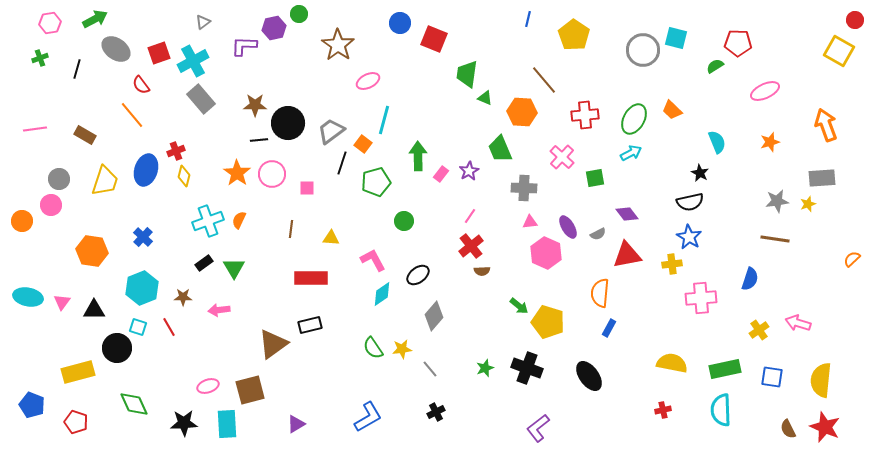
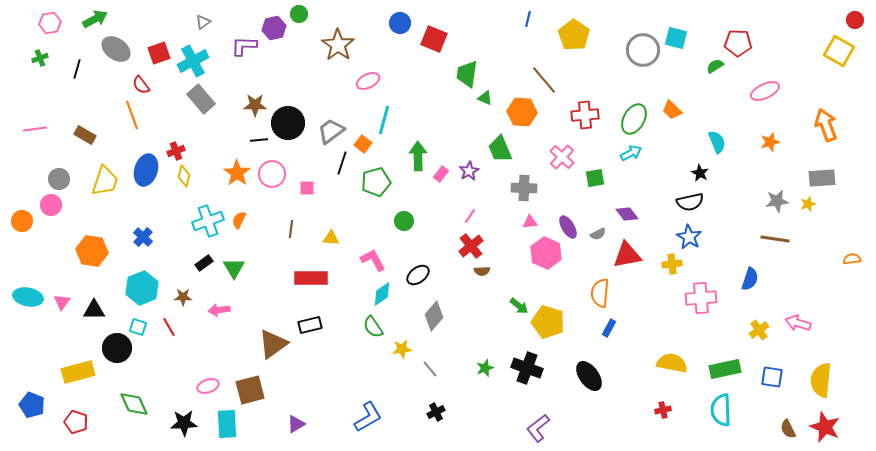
orange line at (132, 115): rotated 20 degrees clockwise
orange semicircle at (852, 259): rotated 36 degrees clockwise
green semicircle at (373, 348): moved 21 px up
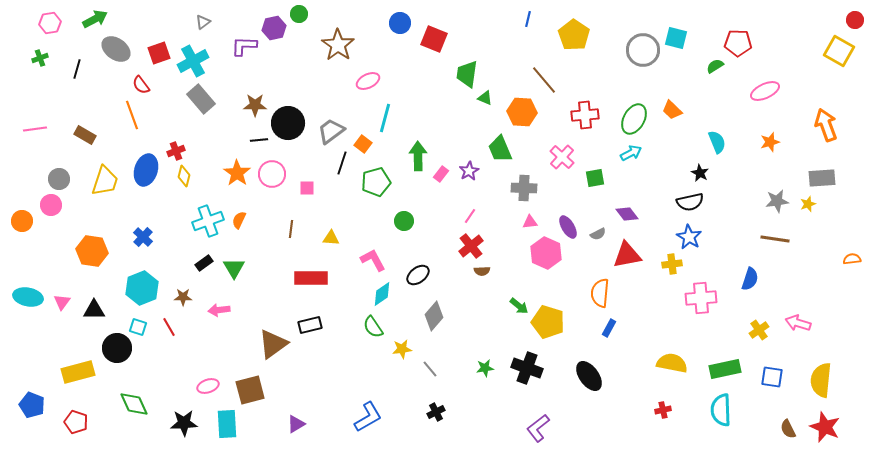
cyan line at (384, 120): moved 1 px right, 2 px up
green star at (485, 368): rotated 12 degrees clockwise
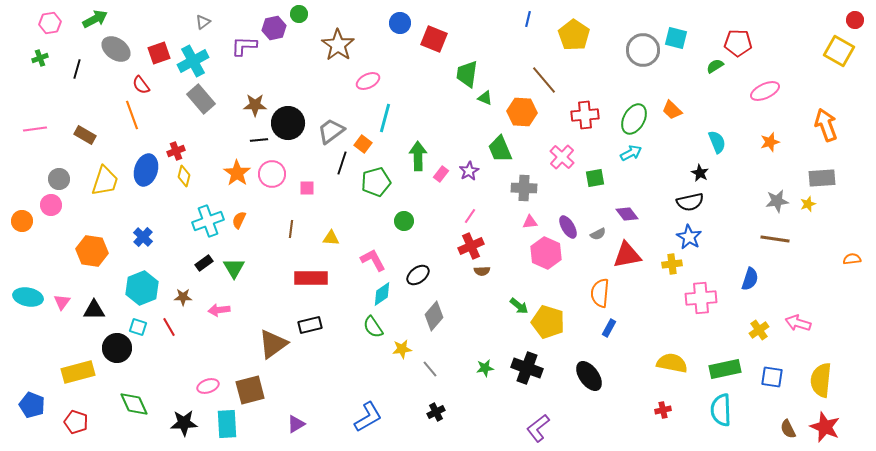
red cross at (471, 246): rotated 15 degrees clockwise
